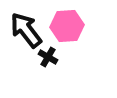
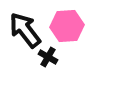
black arrow: moved 1 px left
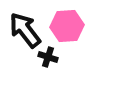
black cross: rotated 12 degrees counterclockwise
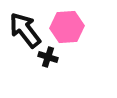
pink hexagon: moved 1 px down
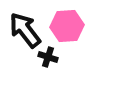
pink hexagon: moved 1 px up
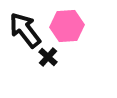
black cross: rotated 24 degrees clockwise
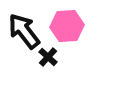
black arrow: moved 1 px left, 1 px down
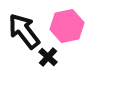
pink hexagon: rotated 8 degrees counterclockwise
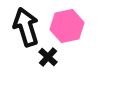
black arrow: moved 2 px right, 4 px up; rotated 21 degrees clockwise
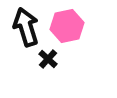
black cross: moved 2 px down
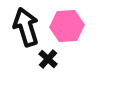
pink hexagon: rotated 8 degrees clockwise
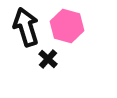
pink hexagon: rotated 20 degrees clockwise
